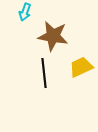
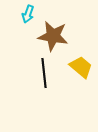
cyan arrow: moved 3 px right, 2 px down
yellow trapezoid: rotated 65 degrees clockwise
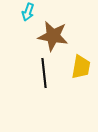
cyan arrow: moved 2 px up
yellow trapezoid: rotated 60 degrees clockwise
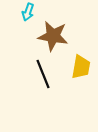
black line: moved 1 px left, 1 px down; rotated 16 degrees counterclockwise
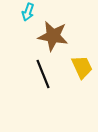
yellow trapezoid: moved 1 px right; rotated 35 degrees counterclockwise
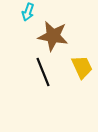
black line: moved 2 px up
